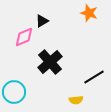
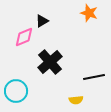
black line: rotated 20 degrees clockwise
cyan circle: moved 2 px right, 1 px up
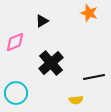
pink diamond: moved 9 px left, 5 px down
black cross: moved 1 px right, 1 px down
cyan circle: moved 2 px down
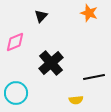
black triangle: moved 1 px left, 5 px up; rotated 16 degrees counterclockwise
